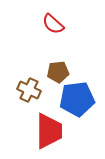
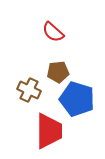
red semicircle: moved 8 px down
blue pentagon: rotated 24 degrees clockwise
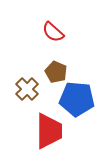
brown pentagon: moved 2 px left; rotated 30 degrees clockwise
brown cross: moved 2 px left, 1 px up; rotated 20 degrees clockwise
blue pentagon: rotated 12 degrees counterclockwise
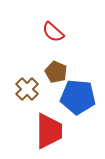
blue pentagon: moved 1 px right, 2 px up
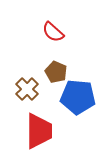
red trapezoid: moved 10 px left
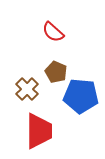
blue pentagon: moved 3 px right, 1 px up
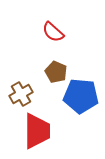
brown cross: moved 6 px left, 5 px down; rotated 15 degrees clockwise
red trapezoid: moved 2 px left
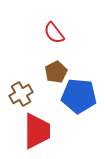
red semicircle: moved 1 px right, 1 px down; rotated 10 degrees clockwise
brown pentagon: rotated 20 degrees clockwise
blue pentagon: moved 2 px left
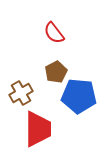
brown cross: moved 1 px up
red trapezoid: moved 1 px right, 2 px up
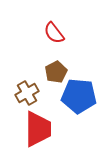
brown cross: moved 6 px right
